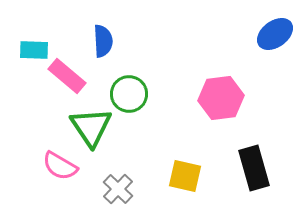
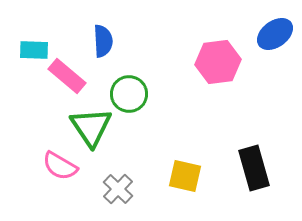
pink hexagon: moved 3 px left, 36 px up
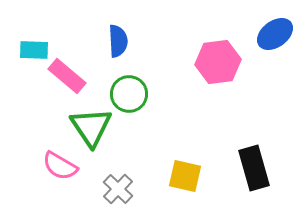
blue semicircle: moved 15 px right
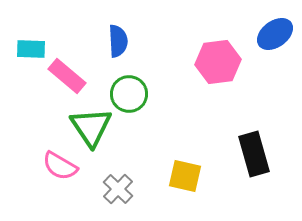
cyan rectangle: moved 3 px left, 1 px up
black rectangle: moved 14 px up
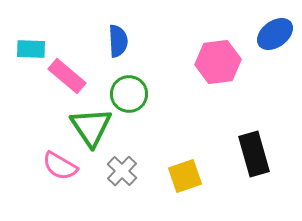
yellow square: rotated 32 degrees counterclockwise
gray cross: moved 4 px right, 18 px up
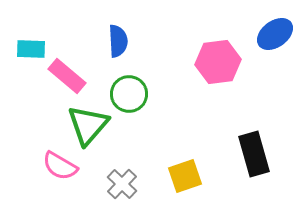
green triangle: moved 3 px left, 2 px up; rotated 15 degrees clockwise
gray cross: moved 13 px down
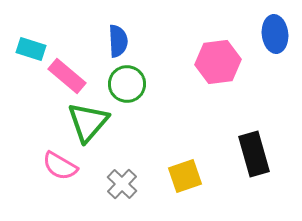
blue ellipse: rotated 60 degrees counterclockwise
cyan rectangle: rotated 16 degrees clockwise
green circle: moved 2 px left, 10 px up
green triangle: moved 3 px up
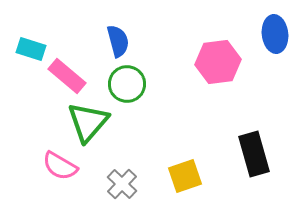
blue semicircle: rotated 12 degrees counterclockwise
